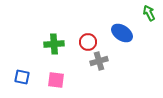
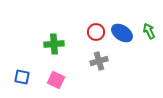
green arrow: moved 18 px down
red circle: moved 8 px right, 10 px up
pink square: rotated 18 degrees clockwise
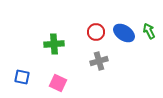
blue ellipse: moved 2 px right
pink square: moved 2 px right, 3 px down
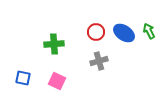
blue square: moved 1 px right, 1 px down
pink square: moved 1 px left, 2 px up
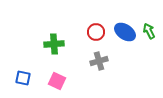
blue ellipse: moved 1 px right, 1 px up
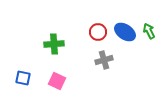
red circle: moved 2 px right
gray cross: moved 5 px right, 1 px up
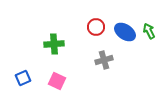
red circle: moved 2 px left, 5 px up
blue square: rotated 35 degrees counterclockwise
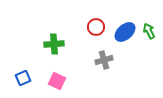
blue ellipse: rotated 75 degrees counterclockwise
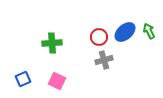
red circle: moved 3 px right, 10 px down
green cross: moved 2 px left, 1 px up
blue square: moved 1 px down
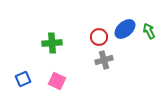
blue ellipse: moved 3 px up
